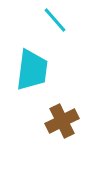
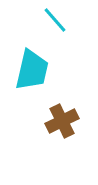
cyan trapezoid: rotated 6 degrees clockwise
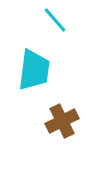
cyan trapezoid: moved 2 px right; rotated 6 degrees counterclockwise
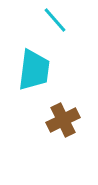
brown cross: moved 1 px right, 1 px up
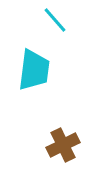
brown cross: moved 25 px down
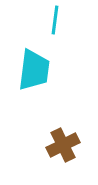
cyan line: rotated 48 degrees clockwise
